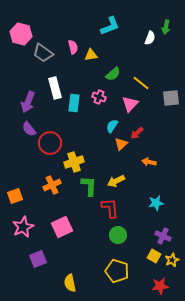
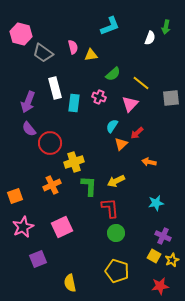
green circle: moved 2 px left, 2 px up
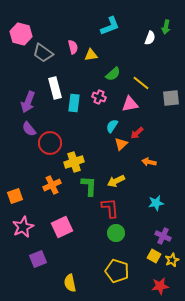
pink triangle: rotated 36 degrees clockwise
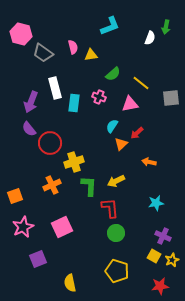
purple arrow: moved 3 px right
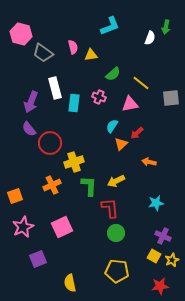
yellow pentagon: rotated 10 degrees counterclockwise
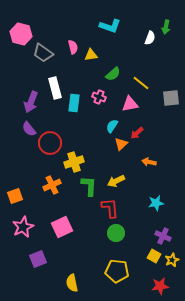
cyan L-shape: rotated 40 degrees clockwise
yellow semicircle: moved 2 px right
